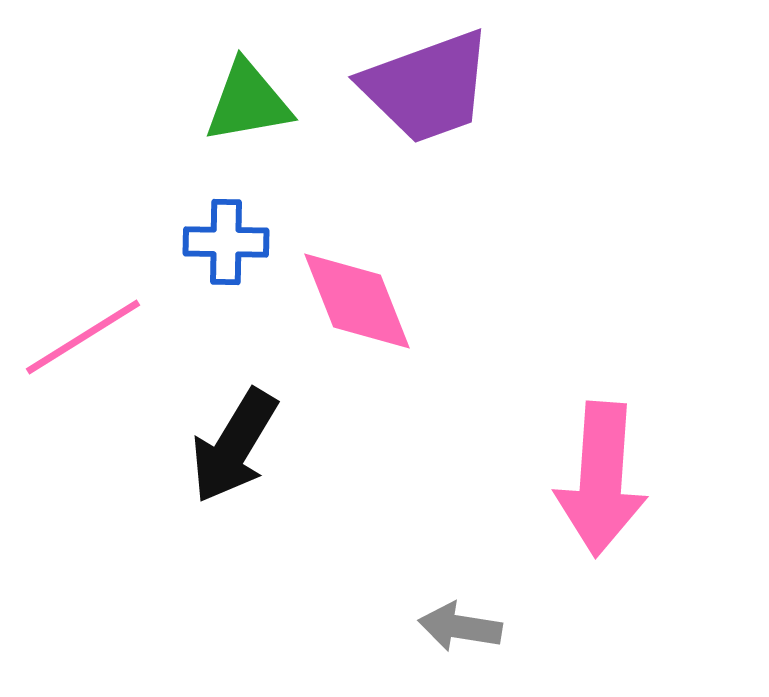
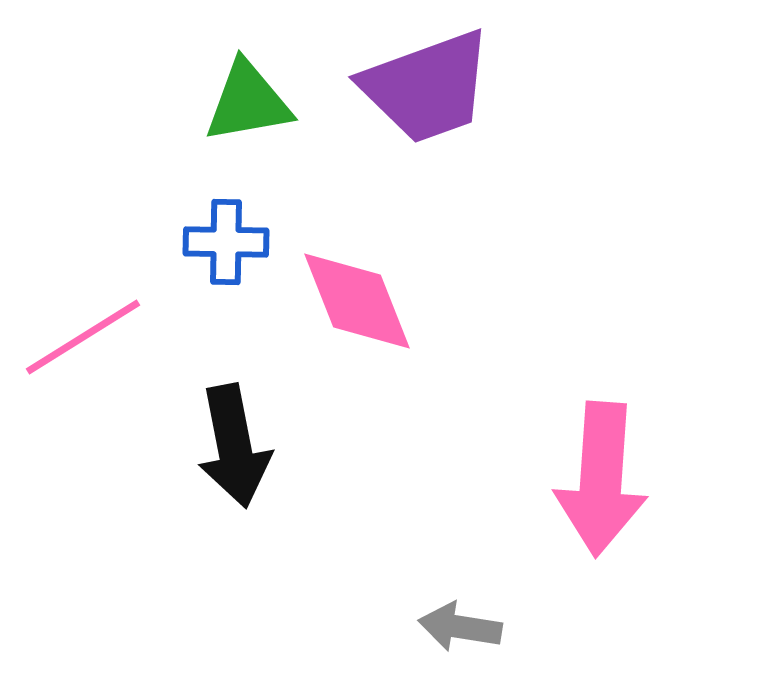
black arrow: rotated 42 degrees counterclockwise
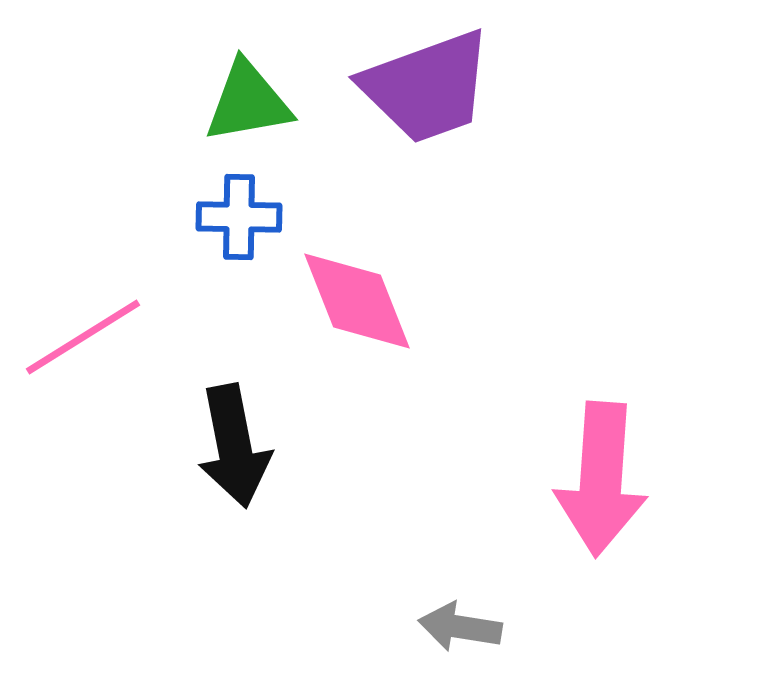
blue cross: moved 13 px right, 25 px up
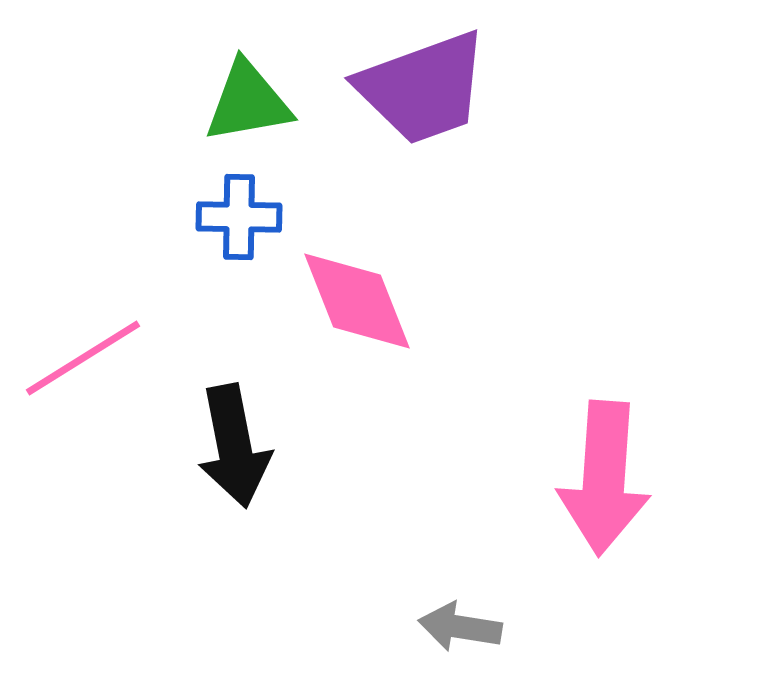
purple trapezoid: moved 4 px left, 1 px down
pink line: moved 21 px down
pink arrow: moved 3 px right, 1 px up
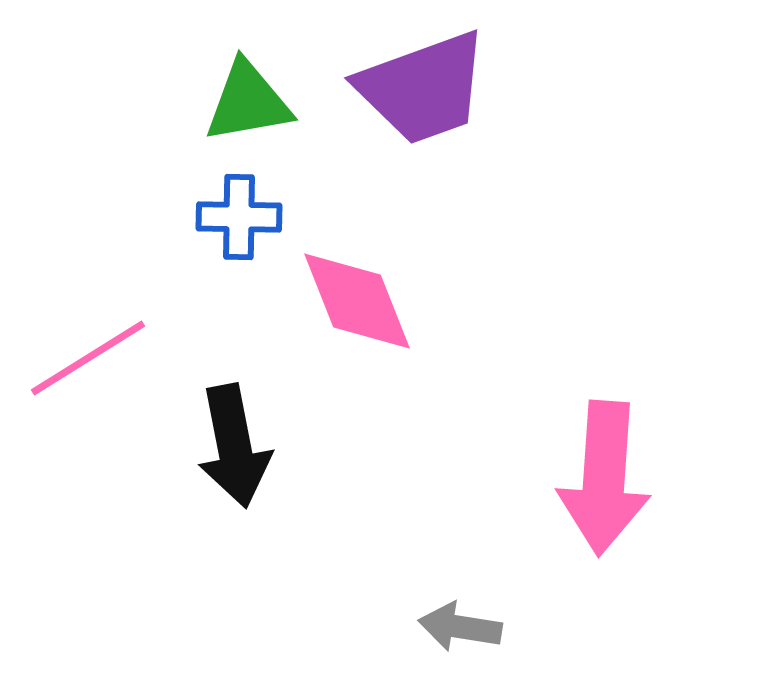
pink line: moved 5 px right
